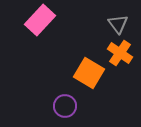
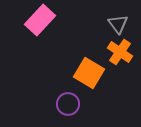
orange cross: moved 1 px up
purple circle: moved 3 px right, 2 px up
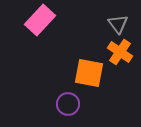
orange square: rotated 20 degrees counterclockwise
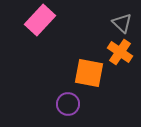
gray triangle: moved 4 px right, 1 px up; rotated 10 degrees counterclockwise
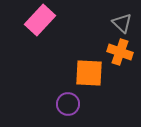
orange cross: rotated 15 degrees counterclockwise
orange square: rotated 8 degrees counterclockwise
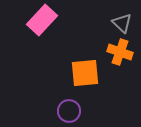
pink rectangle: moved 2 px right
orange square: moved 4 px left; rotated 8 degrees counterclockwise
purple circle: moved 1 px right, 7 px down
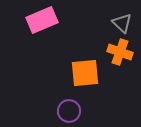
pink rectangle: rotated 24 degrees clockwise
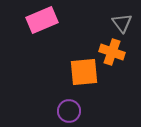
gray triangle: rotated 10 degrees clockwise
orange cross: moved 8 px left
orange square: moved 1 px left, 1 px up
